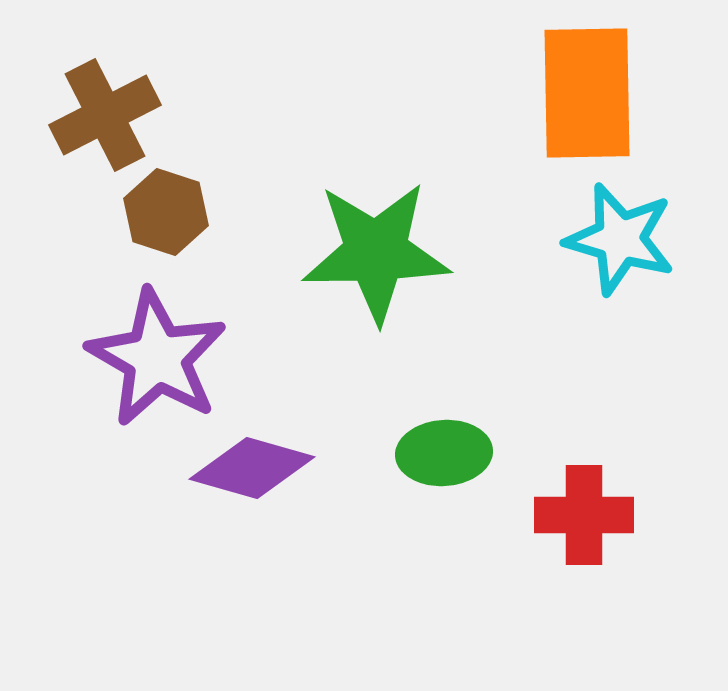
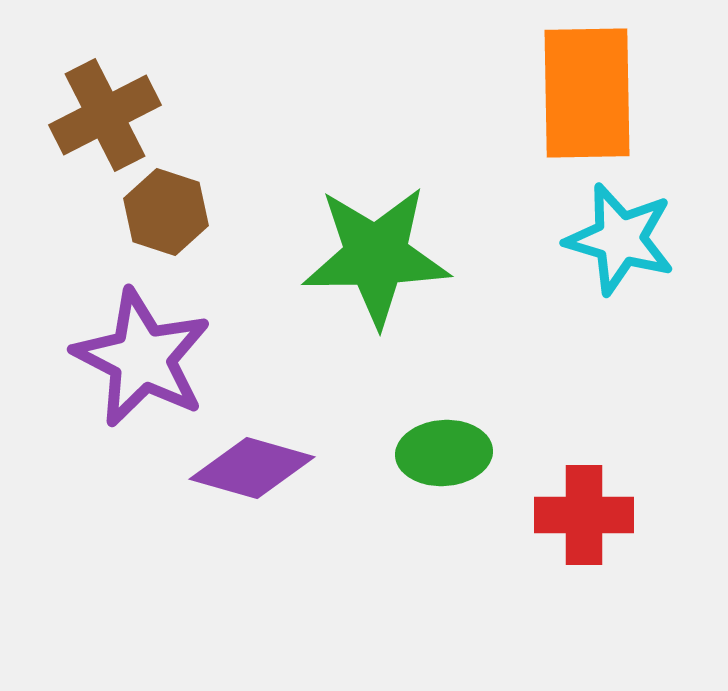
green star: moved 4 px down
purple star: moved 15 px left; rotated 3 degrees counterclockwise
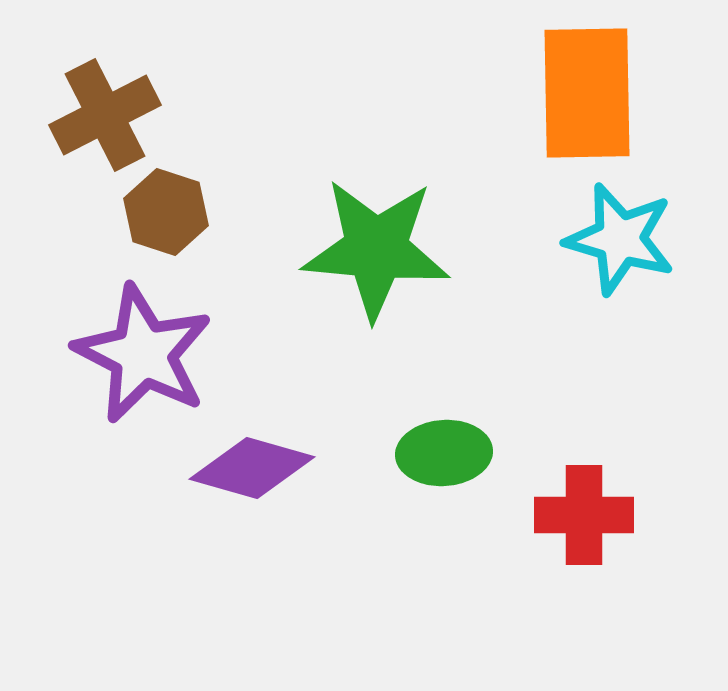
green star: moved 7 px up; rotated 6 degrees clockwise
purple star: moved 1 px right, 4 px up
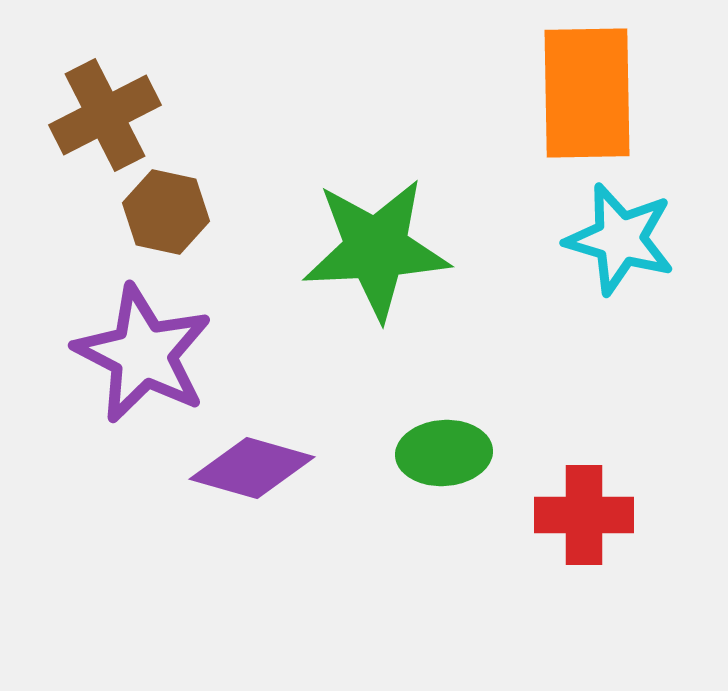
brown hexagon: rotated 6 degrees counterclockwise
green star: rotated 8 degrees counterclockwise
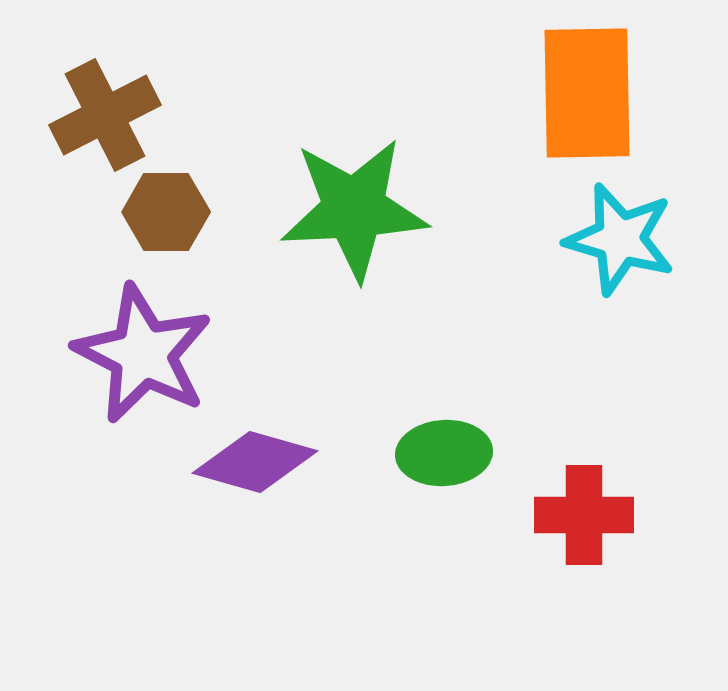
brown hexagon: rotated 12 degrees counterclockwise
green star: moved 22 px left, 40 px up
purple diamond: moved 3 px right, 6 px up
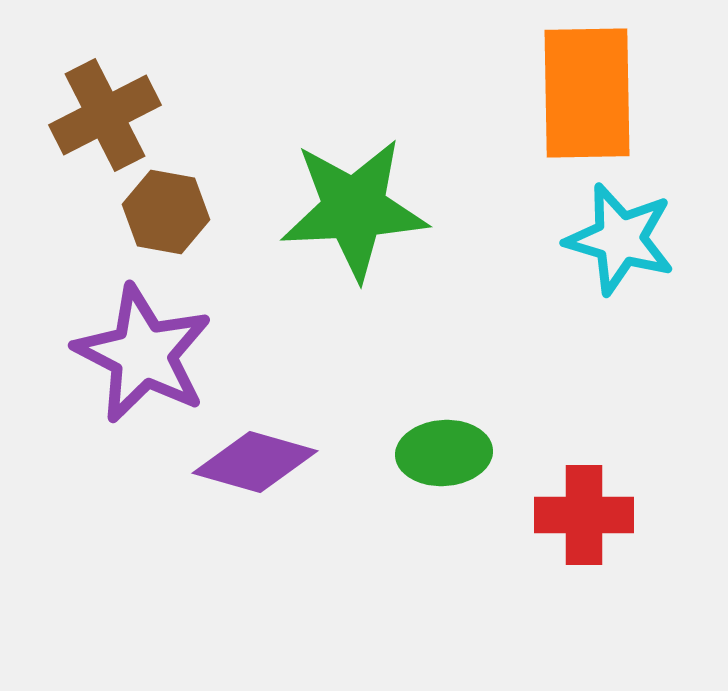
brown hexagon: rotated 10 degrees clockwise
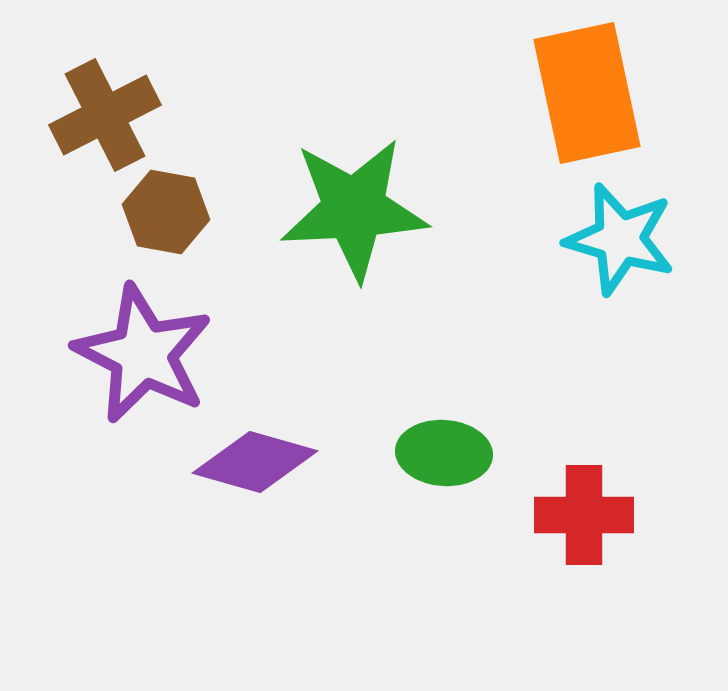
orange rectangle: rotated 11 degrees counterclockwise
green ellipse: rotated 8 degrees clockwise
